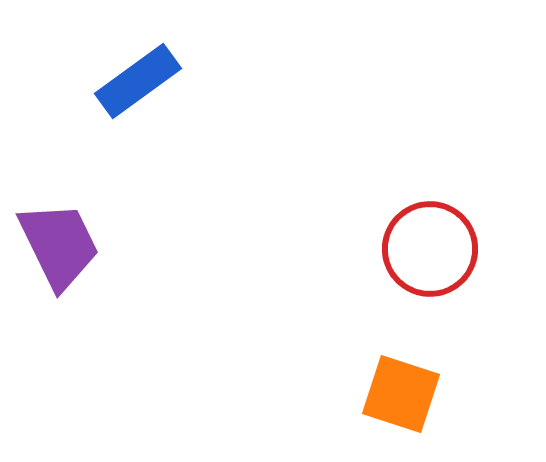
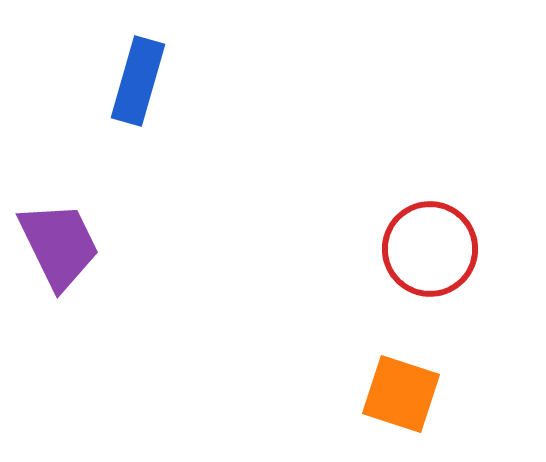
blue rectangle: rotated 38 degrees counterclockwise
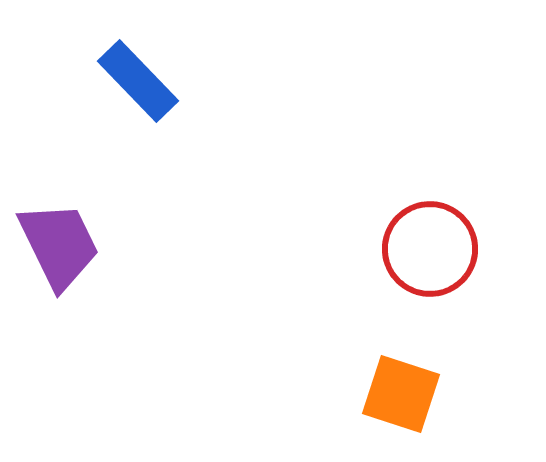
blue rectangle: rotated 60 degrees counterclockwise
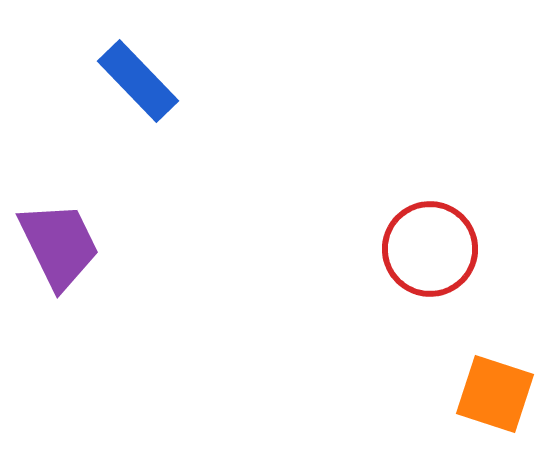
orange square: moved 94 px right
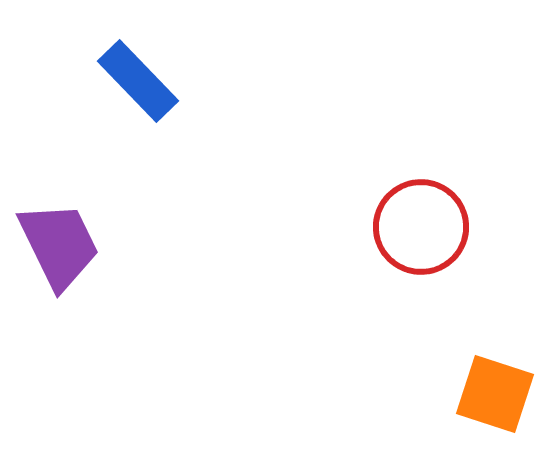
red circle: moved 9 px left, 22 px up
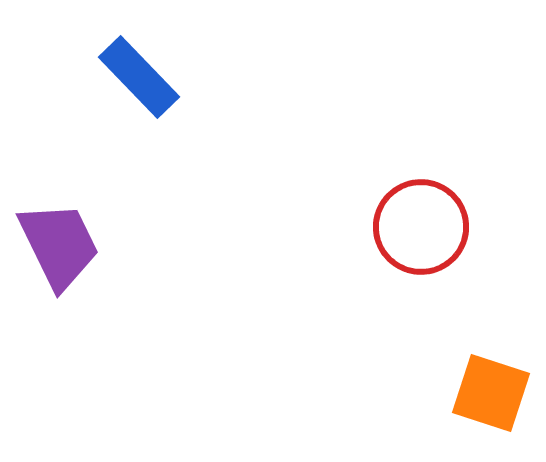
blue rectangle: moved 1 px right, 4 px up
orange square: moved 4 px left, 1 px up
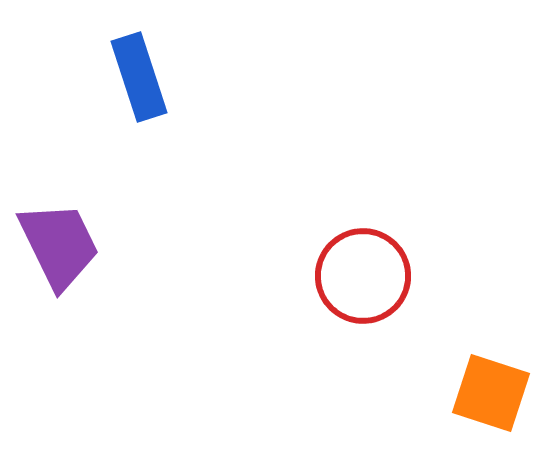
blue rectangle: rotated 26 degrees clockwise
red circle: moved 58 px left, 49 px down
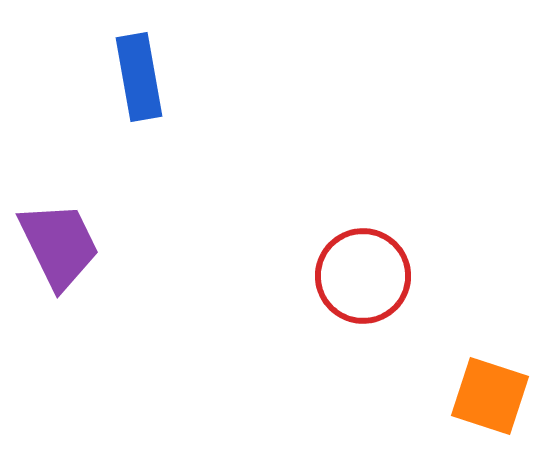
blue rectangle: rotated 8 degrees clockwise
orange square: moved 1 px left, 3 px down
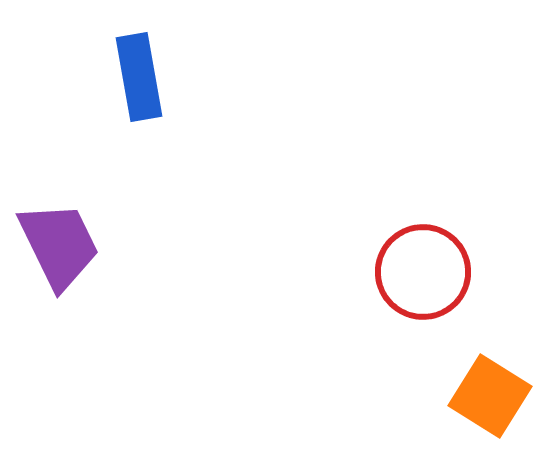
red circle: moved 60 px right, 4 px up
orange square: rotated 14 degrees clockwise
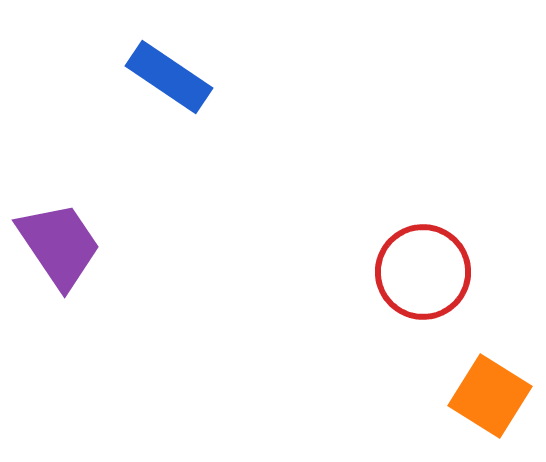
blue rectangle: moved 30 px right; rotated 46 degrees counterclockwise
purple trapezoid: rotated 8 degrees counterclockwise
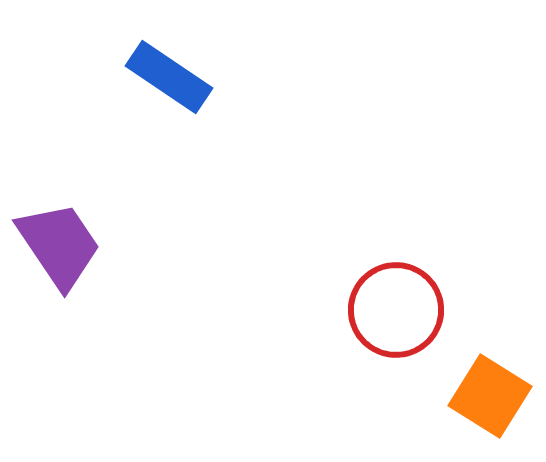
red circle: moved 27 px left, 38 px down
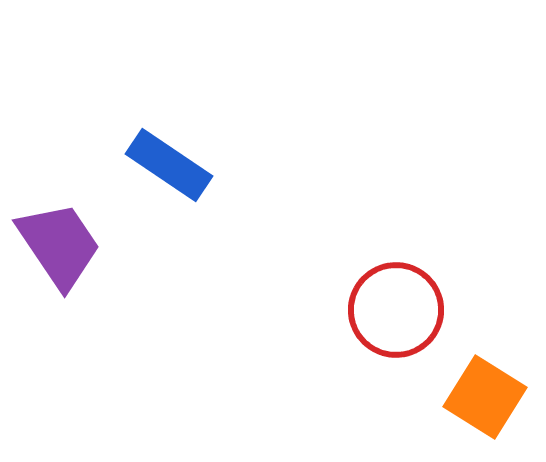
blue rectangle: moved 88 px down
orange square: moved 5 px left, 1 px down
